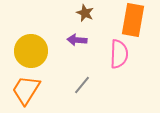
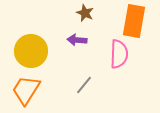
orange rectangle: moved 1 px right, 1 px down
gray line: moved 2 px right
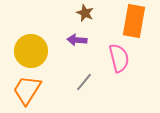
pink semicircle: moved 4 px down; rotated 16 degrees counterclockwise
gray line: moved 3 px up
orange trapezoid: moved 1 px right
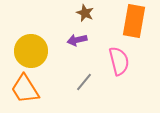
purple arrow: rotated 18 degrees counterclockwise
pink semicircle: moved 3 px down
orange trapezoid: moved 2 px left, 1 px up; rotated 64 degrees counterclockwise
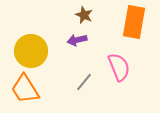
brown star: moved 1 px left, 2 px down
orange rectangle: moved 1 px down
pink semicircle: moved 6 px down; rotated 8 degrees counterclockwise
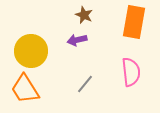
pink semicircle: moved 12 px right, 5 px down; rotated 16 degrees clockwise
gray line: moved 1 px right, 2 px down
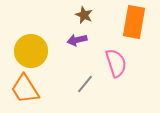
pink semicircle: moved 15 px left, 9 px up; rotated 12 degrees counterclockwise
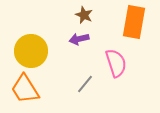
purple arrow: moved 2 px right, 1 px up
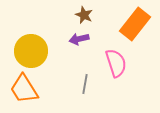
orange rectangle: moved 1 px right, 2 px down; rotated 28 degrees clockwise
gray line: rotated 30 degrees counterclockwise
orange trapezoid: moved 1 px left
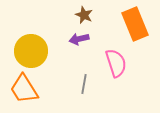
orange rectangle: rotated 60 degrees counterclockwise
gray line: moved 1 px left
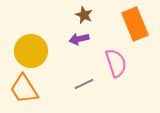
gray line: rotated 54 degrees clockwise
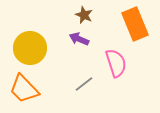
purple arrow: rotated 36 degrees clockwise
yellow circle: moved 1 px left, 3 px up
gray line: rotated 12 degrees counterclockwise
orange trapezoid: rotated 12 degrees counterclockwise
